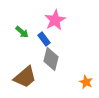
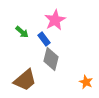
brown trapezoid: moved 3 px down
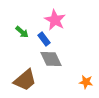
pink star: rotated 15 degrees counterclockwise
gray diamond: rotated 40 degrees counterclockwise
orange star: rotated 16 degrees counterclockwise
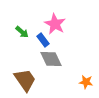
pink star: moved 4 px down
blue rectangle: moved 1 px left, 1 px down
brown trapezoid: rotated 85 degrees counterclockwise
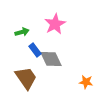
pink star: rotated 15 degrees clockwise
green arrow: rotated 56 degrees counterclockwise
blue rectangle: moved 8 px left, 10 px down
brown trapezoid: moved 1 px right, 2 px up
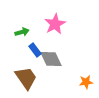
orange star: rotated 16 degrees counterclockwise
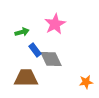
brown trapezoid: rotated 55 degrees counterclockwise
